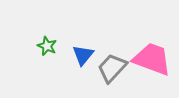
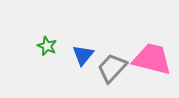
pink trapezoid: rotated 6 degrees counterclockwise
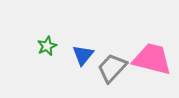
green star: rotated 24 degrees clockwise
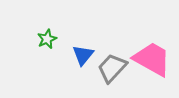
green star: moved 7 px up
pink trapezoid: rotated 15 degrees clockwise
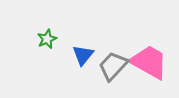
pink trapezoid: moved 3 px left, 3 px down
gray trapezoid: moved 1 px right, 2 px up
